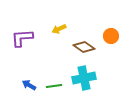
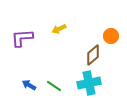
brown diamond: moved 9 px right, 8 px down; rotated 75 degrees counterclockwise
cyan cross: moved 5 px right, 5 px down
green line: rotated 42 degrees clockwise
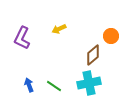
purple L-shape: rotated 60 degrees counterclockwise
blue arrow: rotated 40 degrees clockwise
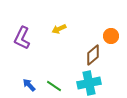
blue arrow: rotated 24 degrees counterclockwise
